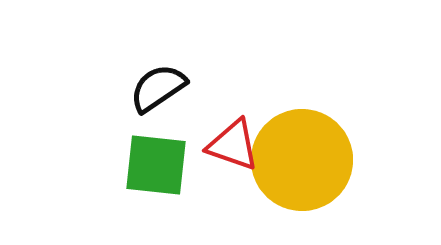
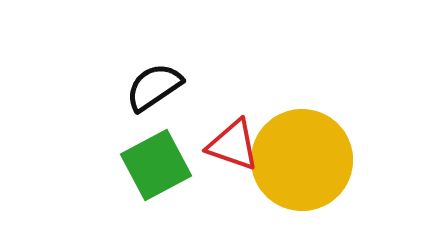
black semicircle: moved 4 px left, 1 px up
green square: rotated 34 degrees counterclockwise
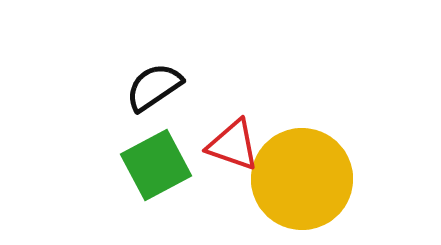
yellow circle: moved 19 px down
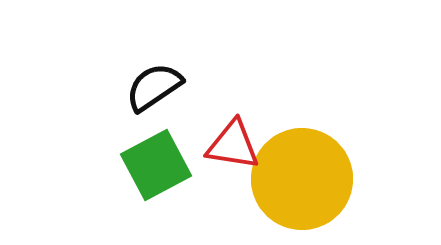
red triangle: rotated 10 degrees counterclockwise
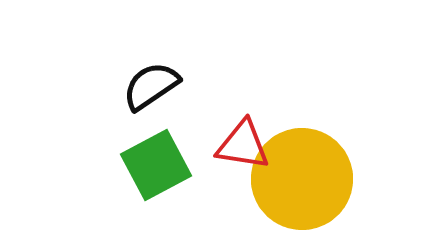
black semicircle: moved 3 px left, 1 px up
red triangle: moved 10 px right
